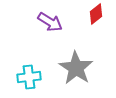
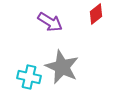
gray star: moved 14 px left, 1 px up; rotated 8 degrees counterclockwise
cyan cross: rotated 20 degrees clockwise
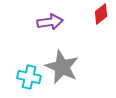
red diamond: moved 5 px right
purple arrow: rotated 40 degrees counterclockwise
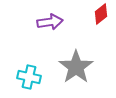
gray star: moved 14 px right; rotated 12 degrees clockwise
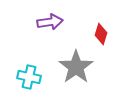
red diamond: moved 20 px down; rotated 35 degrees counterclockwise
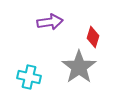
red diamond: moved 8 px left, 3 px down
gray star: moved 3 px right
